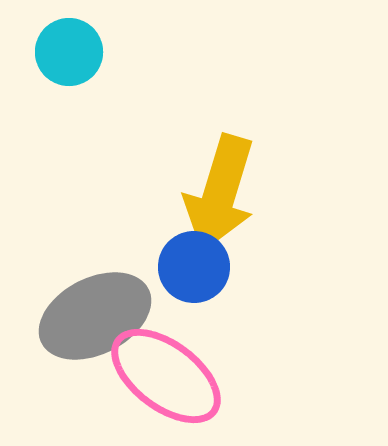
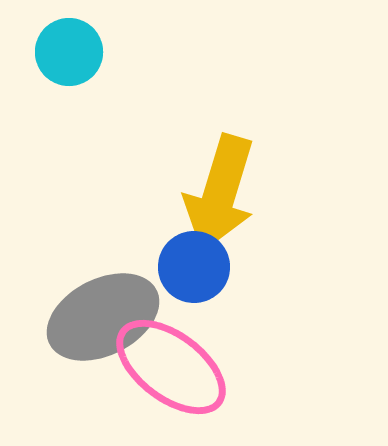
gray ellipse: moved 8 px right, 1 px down
pink ellipse: moved 5 px right, 9 px up
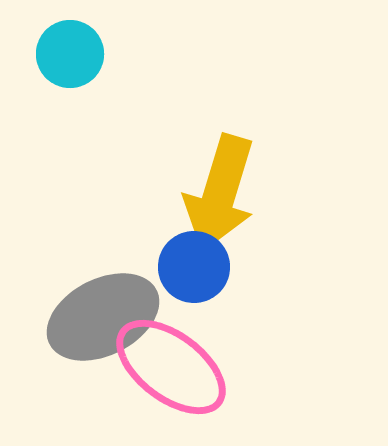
cyan circle: moved 1 px right, 2 px down
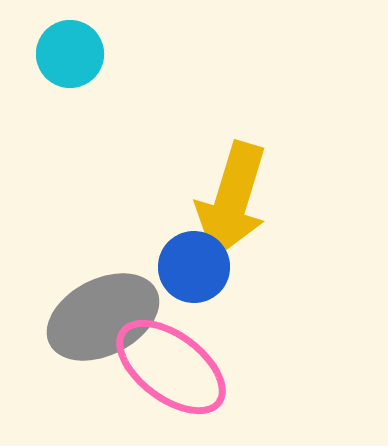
yellow arrow: moved 12 px right, 7 px down
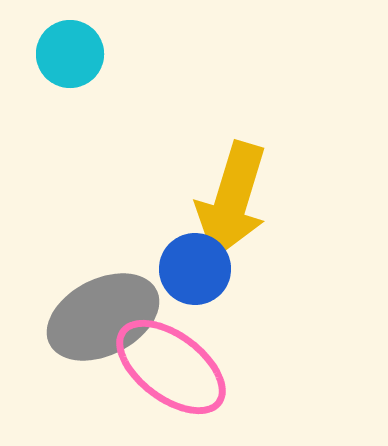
blue circle: moved 1 px right, 2 px down
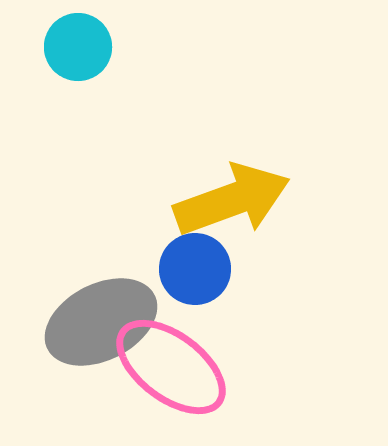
cyan circle: moved 8 px right, 7 px up
yellow arrow: rotated 127 degrees counterclockwise
gray ellipse: moved 2 px left, 5 px down
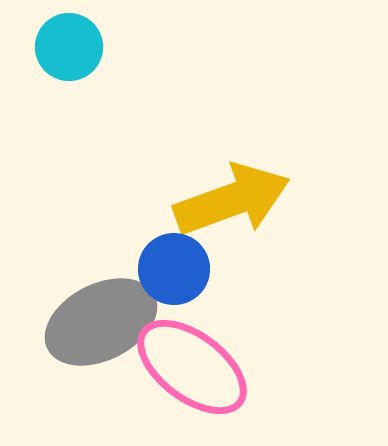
cyan circle: moved 9 px left
blue circle: moved 21 px left
pink ellipse: moved 21 px right
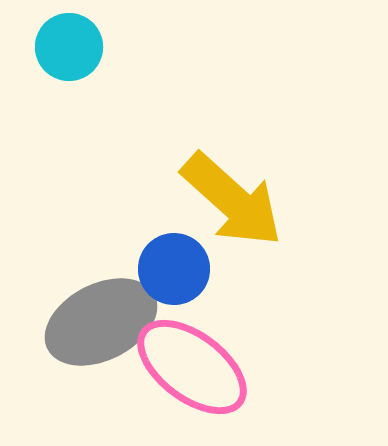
yellow arrow: rotated 62 degrees clockwise
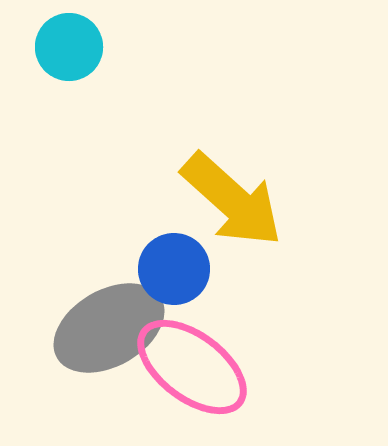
gray ellipse: moved 8 px right, 6 px down; rotated 3 degrees counterclockwise
